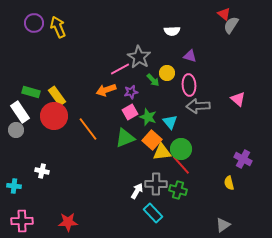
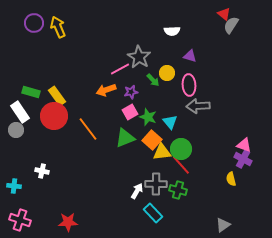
pink triangle: moved 6 px right, 46 px down; rotated 21 degrees counterclockwise
yellow semicircle: moved 2 px right, 4 px up
pink cross: moved 2 px left, 1 px up; rotated 20 degrees clockwise
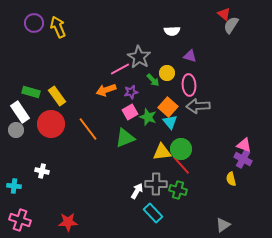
red circle: moved 3 px left, 8 px down
orange square: moved 16 px right, 33 px up
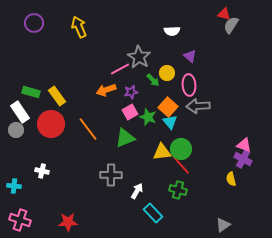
red triangle: rotated 24 degrees counterclockwise
yellow arrow: moved 21 px right
purple triangle: rotated 24 degrees clockwise
gray cross: moved 45 px left, 9 px up
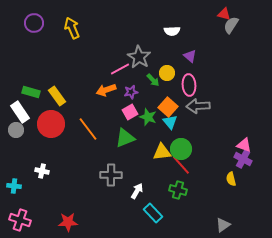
yellow arrow: moved 7 px left, 1 px down
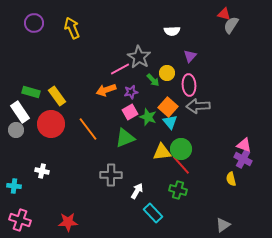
purple triangle: rotated 32 degrees clockwise
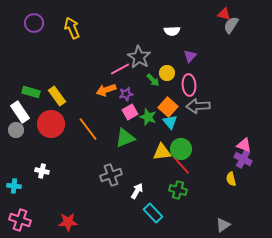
purple star: moved 5 px left, 2 px down
gray cross: rotated 20 degrees counterclockwise
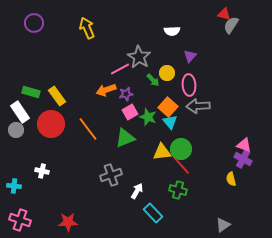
yellow arrow: moved 15 px right
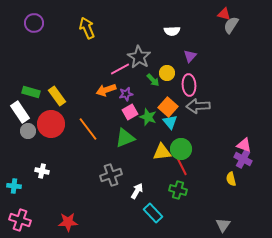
gray circle: moved 12 px right, 1 px down
red line: rotated 15 degrees clockwise
gray triangle: rotated 21 degrees counterclockwise
